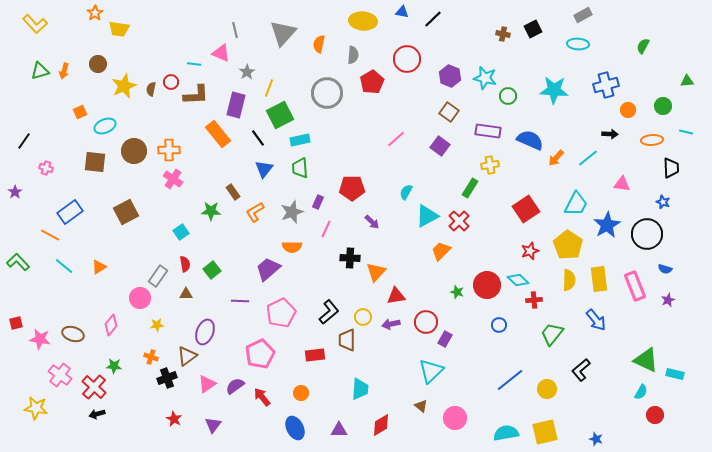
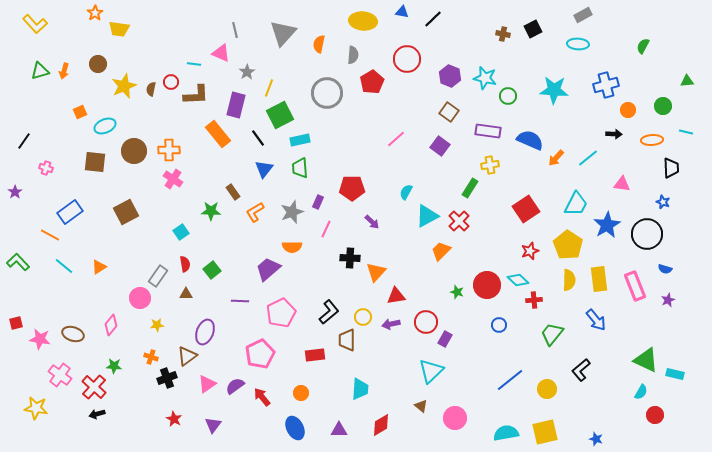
black arrow at (610, 134): moved 4 px right
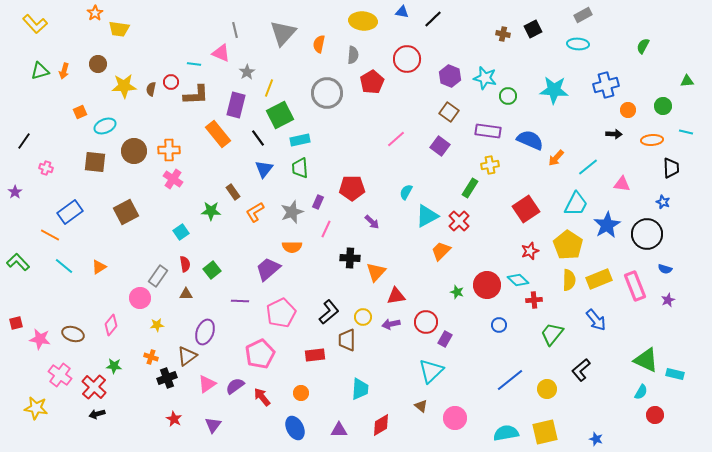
yellow star at (124, 86): rotated 20 degrees clockwise
cyan line at (588, 158): moved 9 px down
yellow rectangle at (599, 279): rotated 75 degrees clockwise
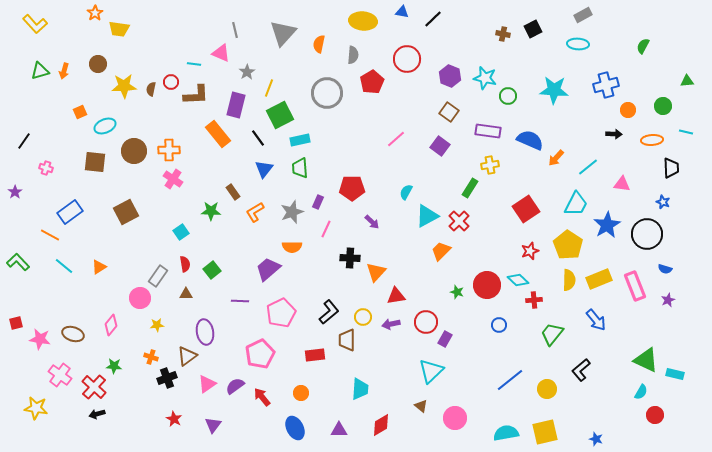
purple ellipse at (205, 332): rotated 30 degrees counterclockwise
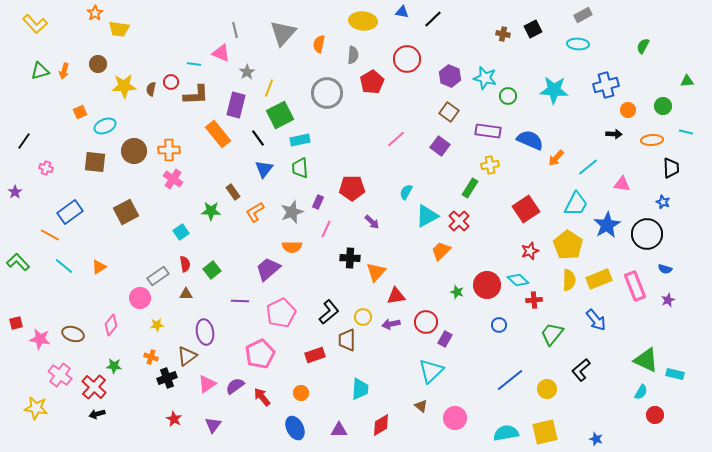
gray rectangle at (158, 276): rotated 20 degrees clockwise
red rectangle at (315, 355): rotated 12 degrees counterclockwise
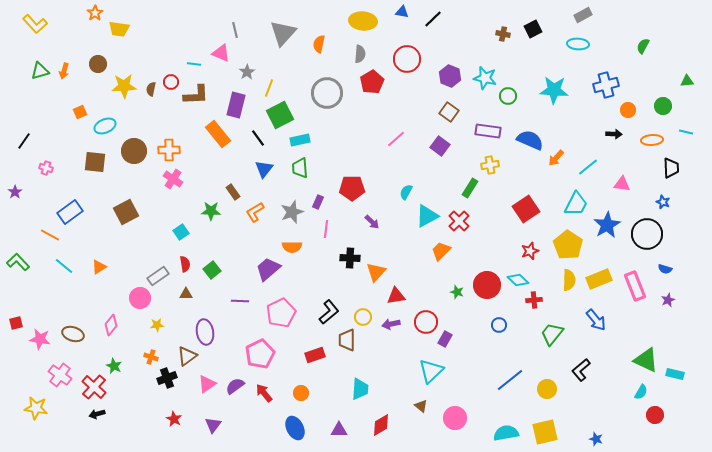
gray semicircle at (353, 55): moved 7 px right, 1 px up
pink line at (326, 229): rotated 18 degrees counterclockwise
green star at (114, 366): rotated 21 degrees clockwise
red arrow at (262, 397): moved 2 px right, 4 px up
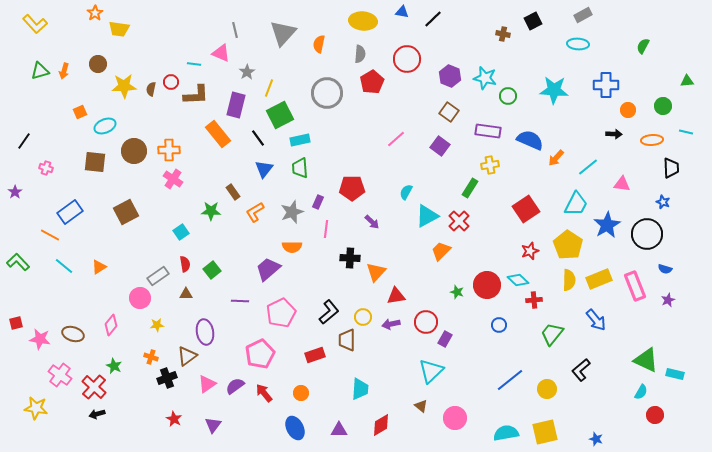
black square at (533, 29): moved 8 px up
blue cross at (606, 85): rotated 15 degrees clockwise
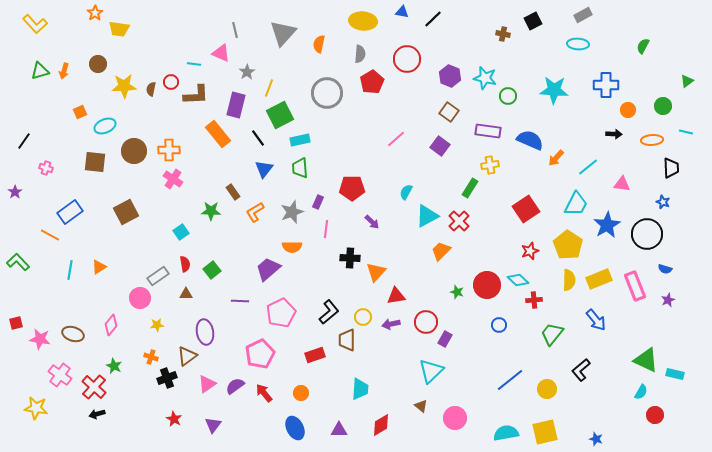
green triangle at (687, 81): rotated 32 degrees counterclockwise
cyan line at (64, 266): moved 6 px right, 4 px down; rotated 60 degrees clockwise
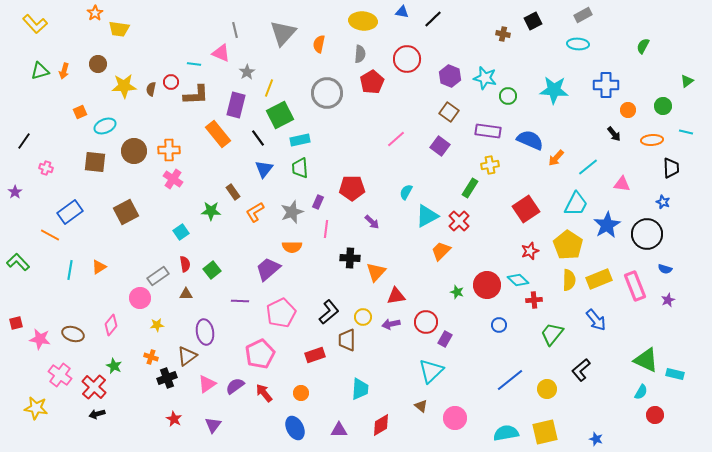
black arrow at (614, 134): rotated 49 degrees clockwise
